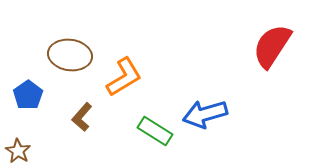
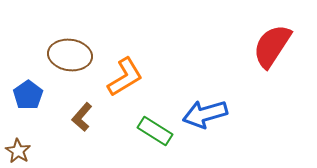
orange L-shape: moved 1 px right
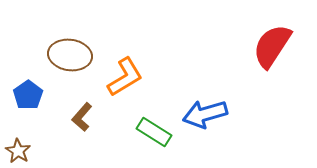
green rectangle: moved 1 px left, 1 px down
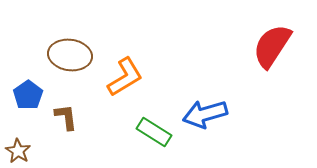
brown L-shape: moved 16 px left; rotated 132 degrees clockwise
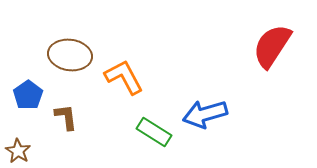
orange L-shape: moved 1 px left; rotated 87 degrees counterclockwise
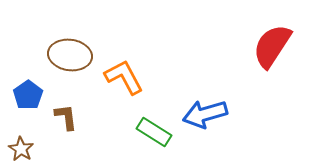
brown star: moved 3 px right, 2 px up
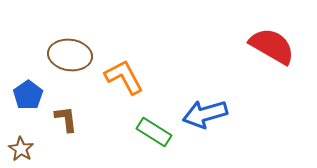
red semicircle: rotated 87 degrees clockwise
brown L-shape: moved 2 px down
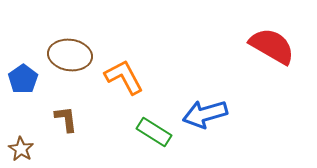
blue pentagon: moved 5 px left, 16 px up
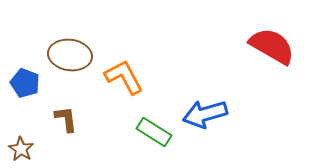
blue pentagon: moved 2 px right, 4 px down; rotated 16 degrees counterclockwise
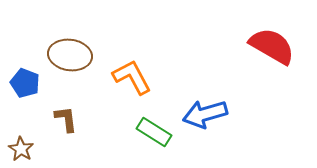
orange L-shape: moved 8 px right
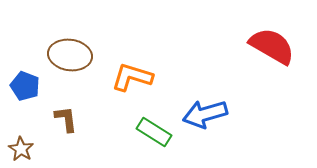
orange L-shape: rotated 45 degrees counterclockwise
blue pentagon: moved 3 px down
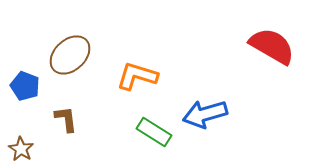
brown ellipse: rotated 51 degrees counterclockwise
orange L-shape: moved 5 px right, 1 px up
